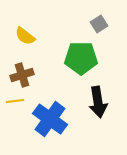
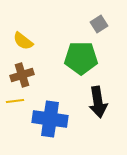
yellow semicircle: moved 2 px left, 5 px down
blue cross: rotated 28 degrees counterclockwise
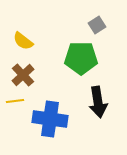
gray square: moved 2 px left, 1 px down
brown cross: moved 1 px right; rotated 25 degrees counterclockwise
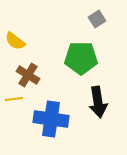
gray square: moved 6 px up
yellow semicircle: moved 8 px left
brown cross: moved 5 px right; rotated 15 degrees counterclockwise
yellow line: moved 1 px left, 2 px up
blue cross: moved 1 px right
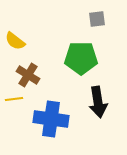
gray square: rotated 24 degrees clockwise
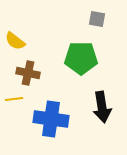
gray square: rotated 18 degrees clockwise
brown cross: moved 2 px up; rotated 20 degrees counterclockwise
black arrow: moved 4 px right, 5 px down
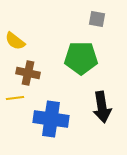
yellow line: moved 1 px right, 1 px up
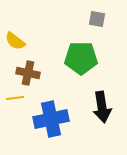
blue cross: rotated 20 degrees counterclockwise
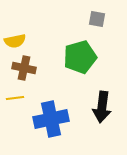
yellow semicircle: rotated 50 degrees counterclockwise
green pentagon: moved 1 px left, 1 px up; rotated 16 degrees counterclockwise
brown cross: moved 4 px left, 5 px up
black arrow: rotated 16 degrees clockwise
